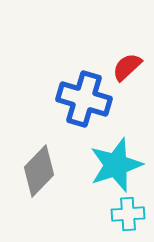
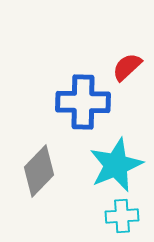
blue cross: moved 1 px left, 3 px down; rotated 16 degrees counterclockwise
cyan star: rotated 4 degrees counterclockwise
cyan cross: moved 6 px left, 2 px down
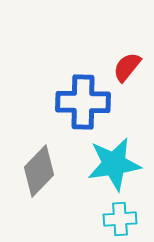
red semicircle: rotated 8 degrees counterclockwise
cyan star: moved 2 px left, 1 px up; rotated 14 degrees clockwise
cyan cross: moved 2 px left, 3 px down
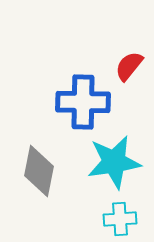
red semicircle: moved 2 px right, 1 px up
cyan star: moved 2 px up
gray diamond: rotated 33 degrees counterclockwise
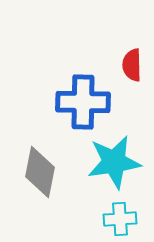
red semicircle: moved 3 px right, 1 px up; rotated 40 degrees counterclockwise
gray diamond: moved 1 px right, 1 px down
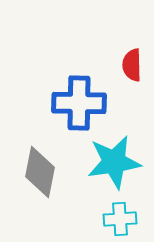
blue cross: moved 4 px left, 1 px down
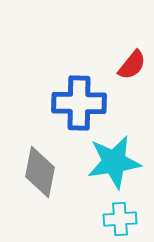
red semicircle: rotated 140 degrees counterclockwise
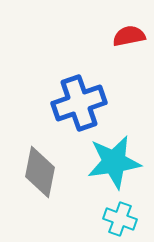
red semicircle: moved 3 px left, 29 px up; rotated 140 degrees counterclockwise
blue cross: rotated 20 degrees counterclockwise
cyan cross: rotated 24 degrees clockwise
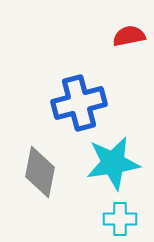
blue cross: rotated 4 degrees clockwise
cyan star: moved 1 px left, 1 px down
cyan cross: rotated 20 degrees counterclockwise
